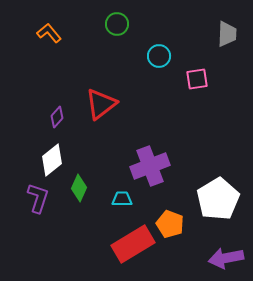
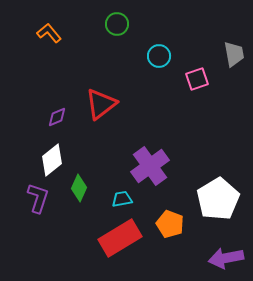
gray trapezoid: moved 7 px right, 20 px down; rotated 12 degrees counterclockwise
pink square: rotated 10 degrees counterclockwise
purple diamond: rotated 25 degrees clockwise
purple cross: rotated 15 degrees counterclockwise
cyan trapezoid: rotated 10 degrees counterclockwise
red rectangle: moved 13 px left, 6 px up
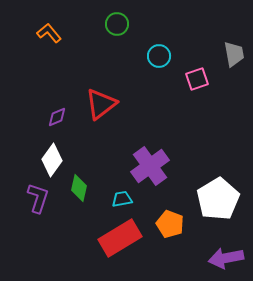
white diamond: rotated 16 degrees counterclockwise
green diamond: rotated 12 degrees counterclockwise
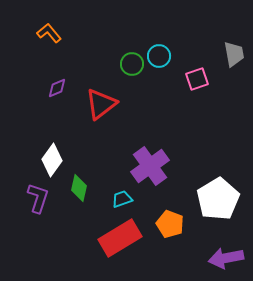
green circle: moved 15 px right, 40 px down
purple diamond: moved 29 px up
cyan trapezoid: rotated 10 degrees counterclockwise
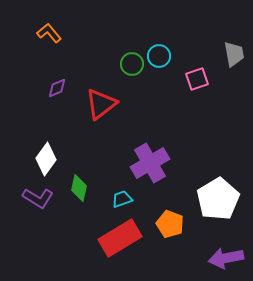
white diamond: moved 6 px left, 1 px up
purple cross: moved 3 px up; rotated 6 degrees clockwise
purple L-shape: rotated 104 degrees clockwise
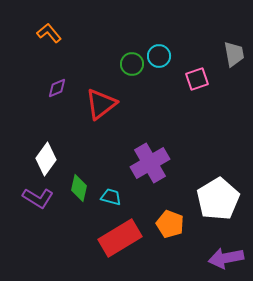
cyan trapezoid: moved 11 px left, 2 px up; rotated 35 degrees clockwise
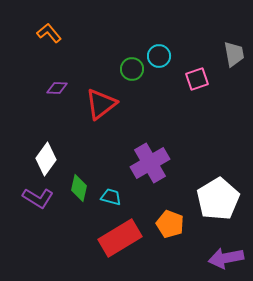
green circle: moved 5 px down
purple diamond: rotated 25 degrees clockwise
